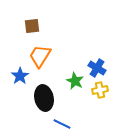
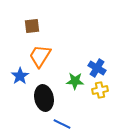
green star: rotated 24 degrees counterclockwise
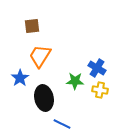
blue star: moved 2 px down
yellow cross: rotated 21 degrees clockwise
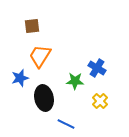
blue star: rotated 18 degrees clockwise
yellow cross: moved 11 px down; rotated 35 degrees clockwise
blue line: moved 4 px right
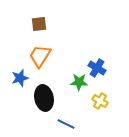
brown square: moved 7 px right, 2 px up
green star: moved 4 px right, 1 px down
yellow cross: rotated 14 degrees counterclockwise
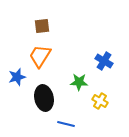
brown square: moved 3 px right, 2 px down
blue cross: moved 7 px right, 7 px up
blue star: moved 3 px left, 1 px up
blue line: rotated 12 degrees counterclockwise
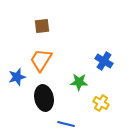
orange trapezoid: moved 1 px right, 4 px down
yellow cross: moved 1 px right, 2 px down
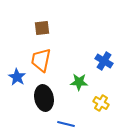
brown square: moved 2 px down
orange trapezoid: rotated 20 degrees counterclockwise
blue star: rotated 24 degrees counterclockwise
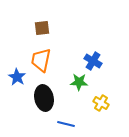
blue cross: moved 11 px left
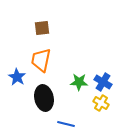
blue cross: moved 10 px right, 21 px down
